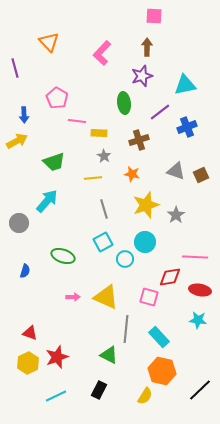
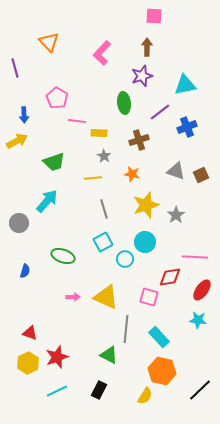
red ellipse at (200, 290): moved 2 px right; rotated 65 degrees counterclockwise
cyan line at (56, 396): moved 1 px right, 5 px up
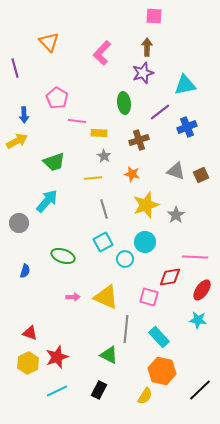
purple star at (142, 76): moved 1 px right, 3 px up
